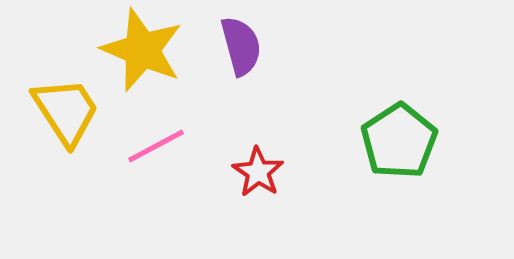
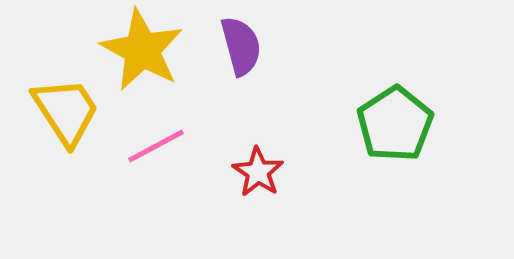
yellow star: rotated 6 degrees clockwise
green pentagon: moved 4 px left, 17 px up
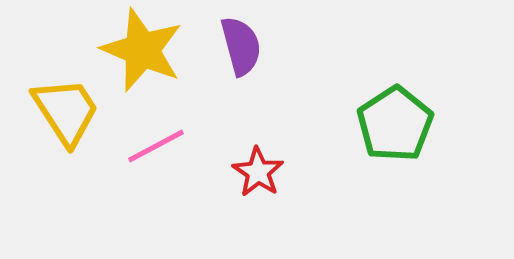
yellow star: rotated 6 degrees counterclockwise
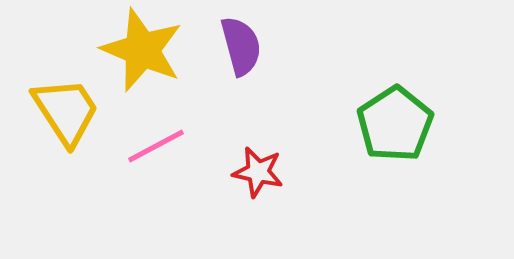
red star: rotated 21 degrees counterclockwise
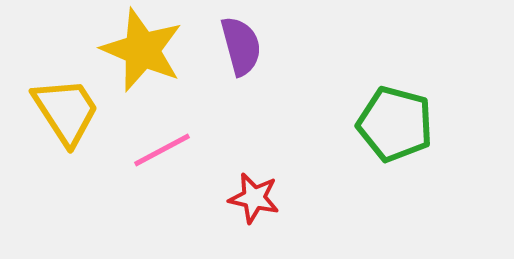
green pentagon: rotated 24 degrees counterclockwise
pink line: moved 6 px right, 4 px down
red star: moved 4 px left, 26 px down
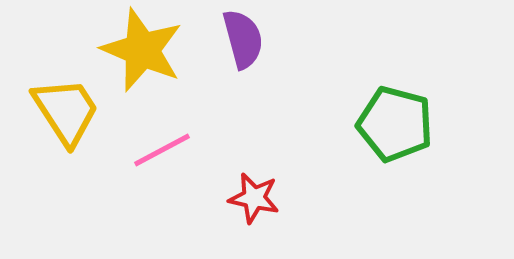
purple semicircle: moved 2 px right, 7 px up
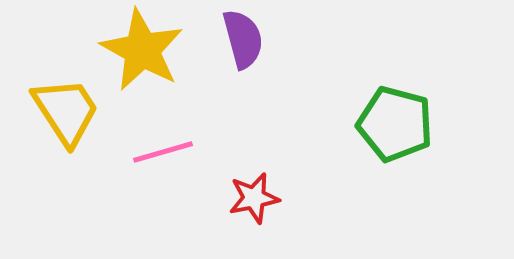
yellow star: rotated 6 degrees clockwise
pink line: moved 1 px right, 2 px down; rotated 12 degrees clockwise
red star: rotated 24 degrees counterclockwise
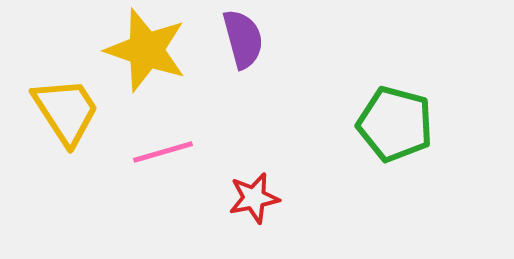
yellow star: moved 4 px right; rotated 10 degrees counterclockwise
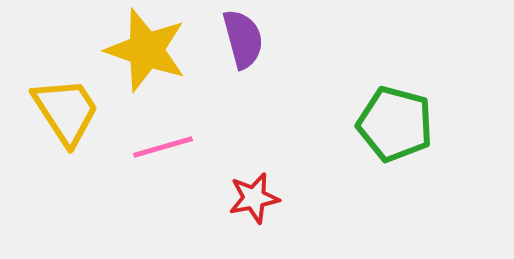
pink line: moved 5 px up
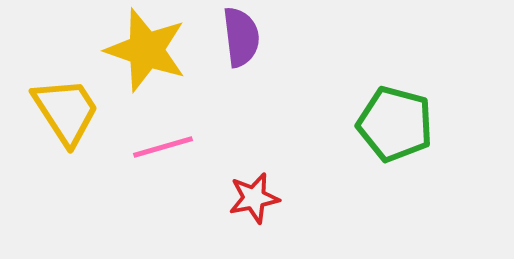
purple semicircle: moved 2 px left, 2 px up; rotated 8 degrees clockwise
